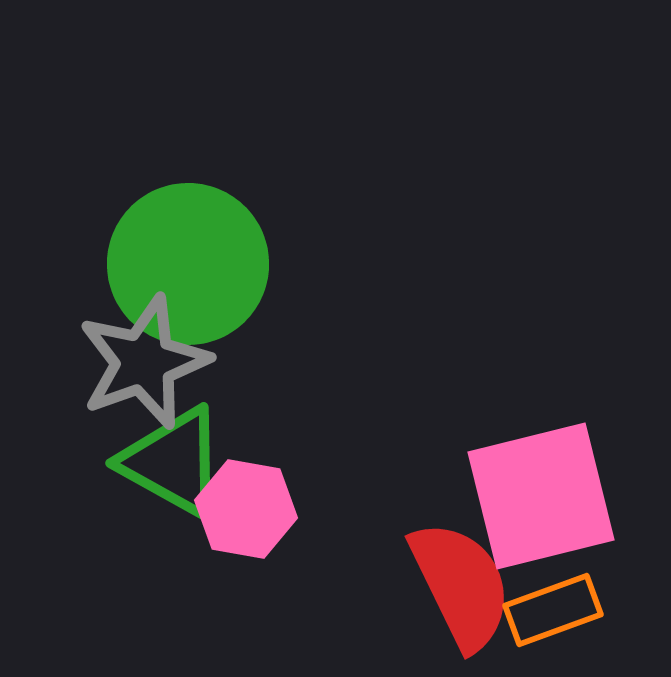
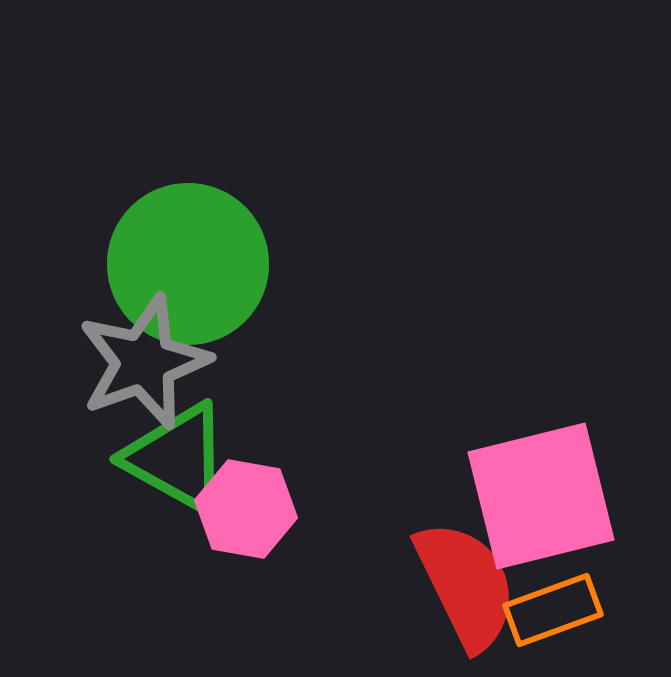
green triangle: moved 4 px right, 4 px up
red semicircle: moved 5 px right
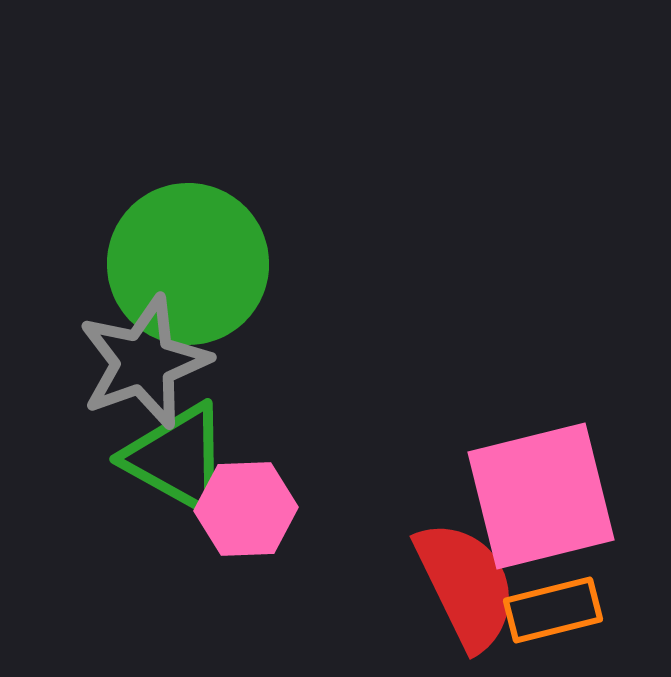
pink hexagon: rotated 12 degrees counterclockwise
orange rectangle: rotated 6 degrees clockwise
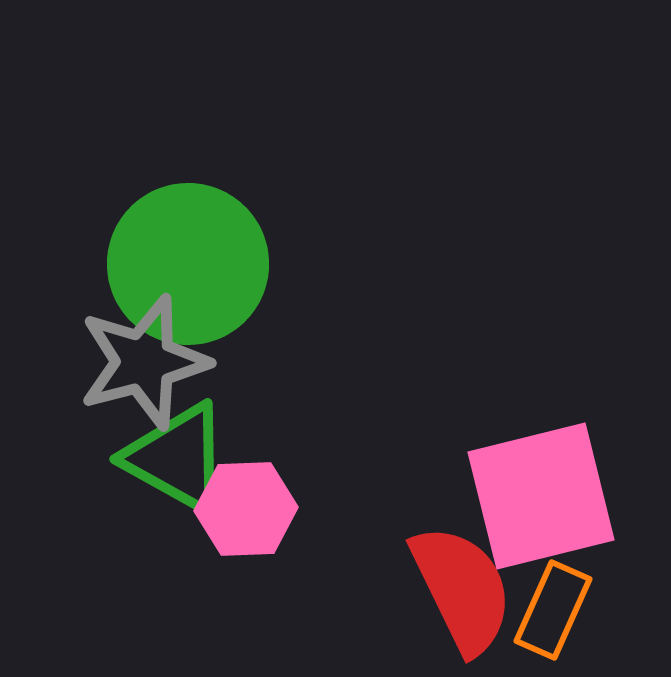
gray star: rotated 5 degrees clockwise
red semicircle: moved 4 px left, 4 px down
orange rectangle: rotated 52 degrees counterclockwise
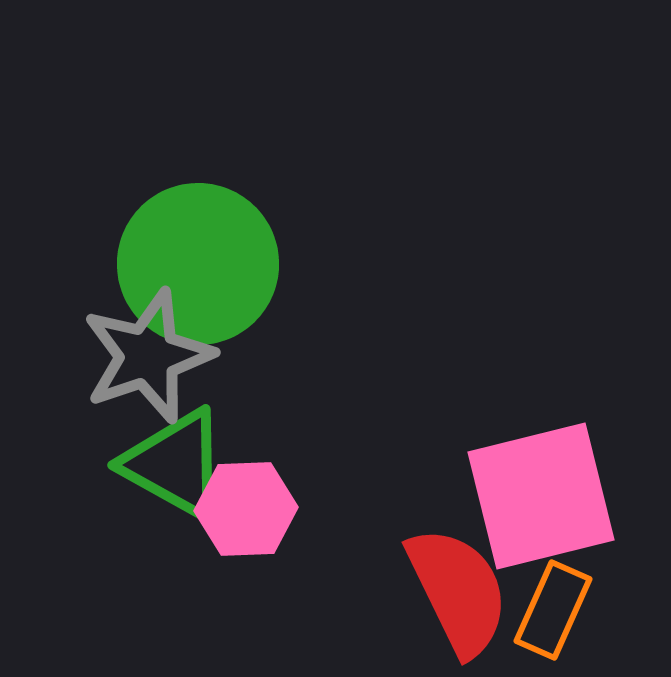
green circle: moved 10 px right
gray star: moved 4 px right, 6 px up; rotated 4 degrees counterclockwise
green triangle: moved 2 px left, 6 px down
red semicircle: moved 4 px left, 2 px down
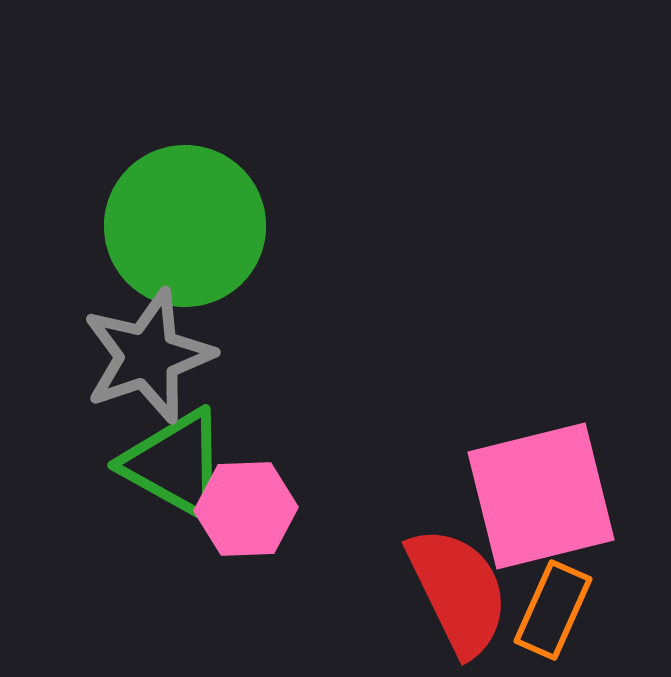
green circle: moved 13 px left, 38 px up
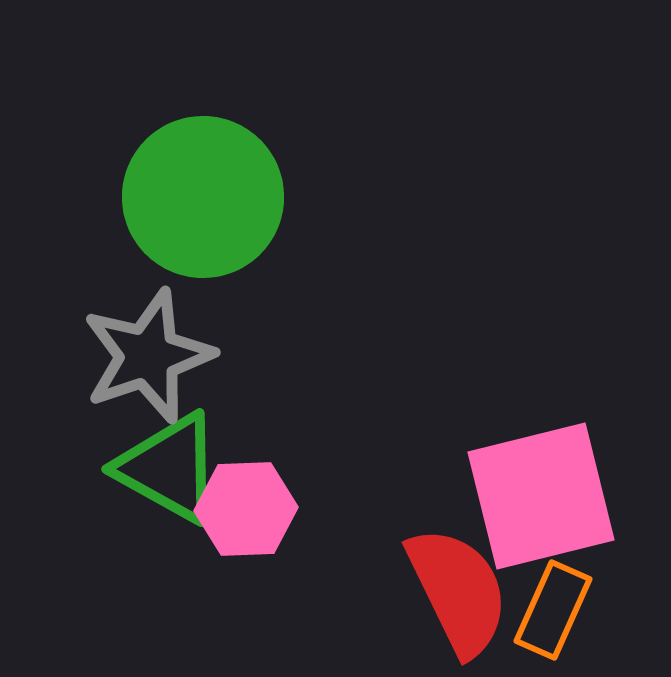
green circle: moved 18 px right, 29 px up
green triangle: moved 6 px left, 4 px down
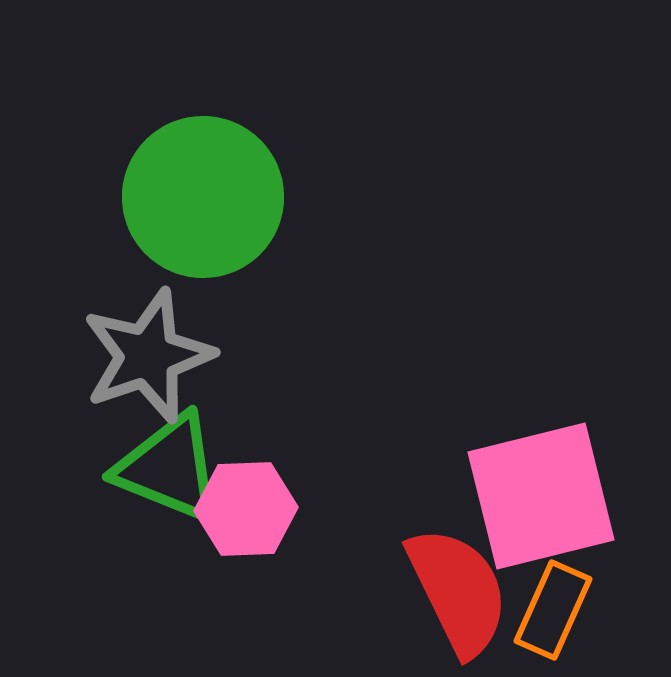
green triangle: rotated 7 degrees counterclockwise
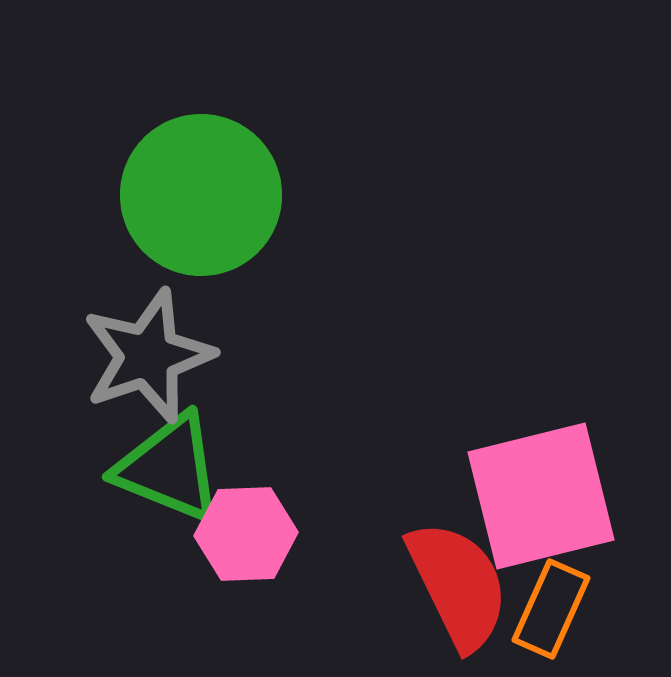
green circle: moved 2 px left, 2 px up
pink hexagon: moved 25 px down
red semicircle: moved 6 px up
orange rectangle: moved 2 px left, 1 px up
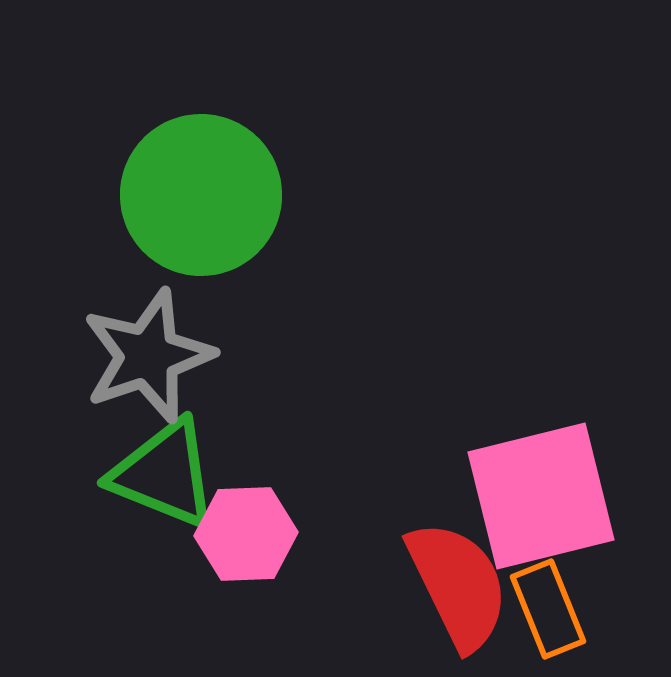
green triangle: moved 5 px left, 6 px down
orange rectangle: moved 3 px left; rotated 46 degrees counterclockwise
